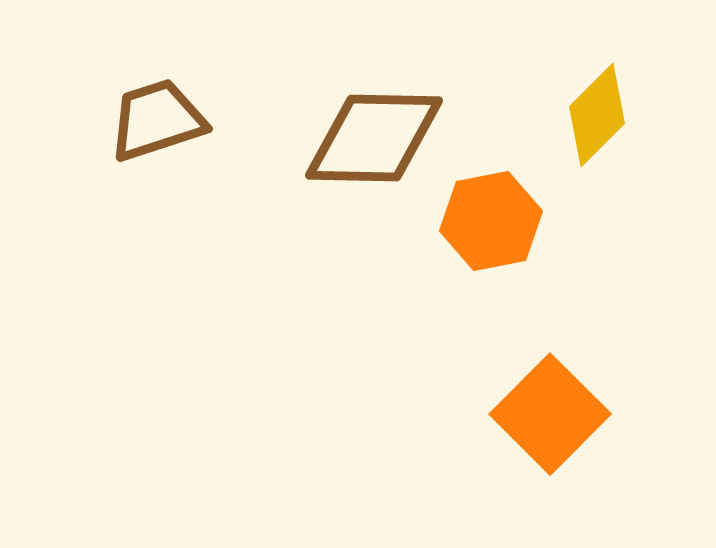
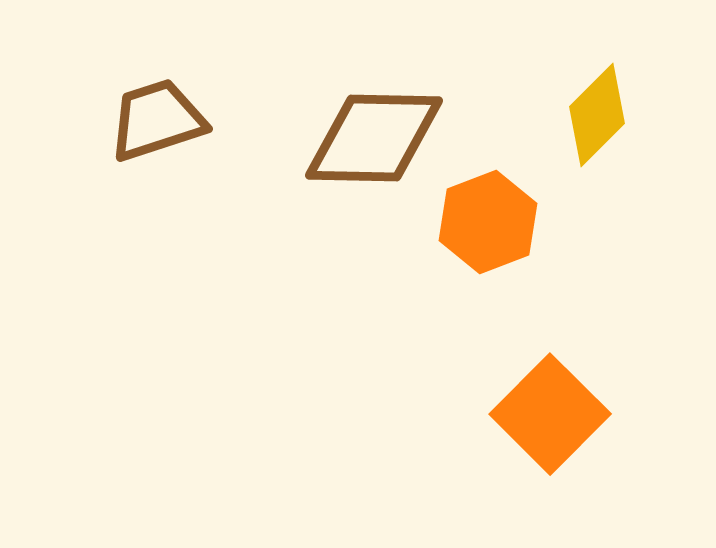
orange hexagon: moved 3 px left, 1 px down; rotated 10 degrees counterclockwise
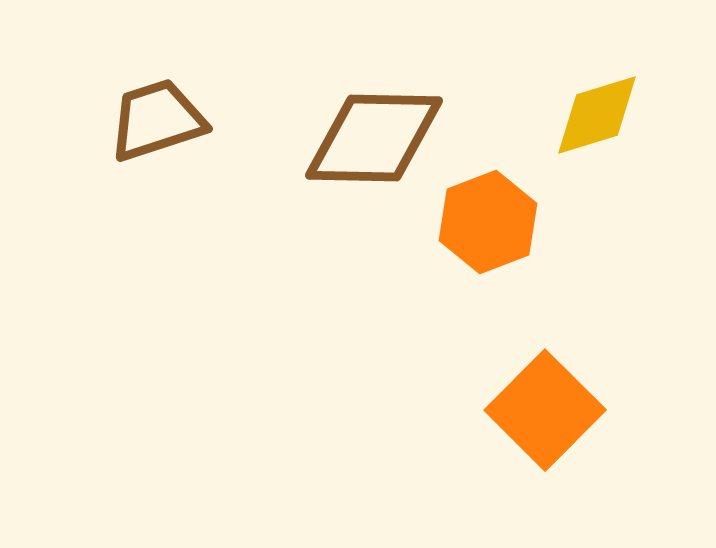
yellow diamond: rotated 28 degrees clockwise
orange square: moved 5 px left, 4 px up
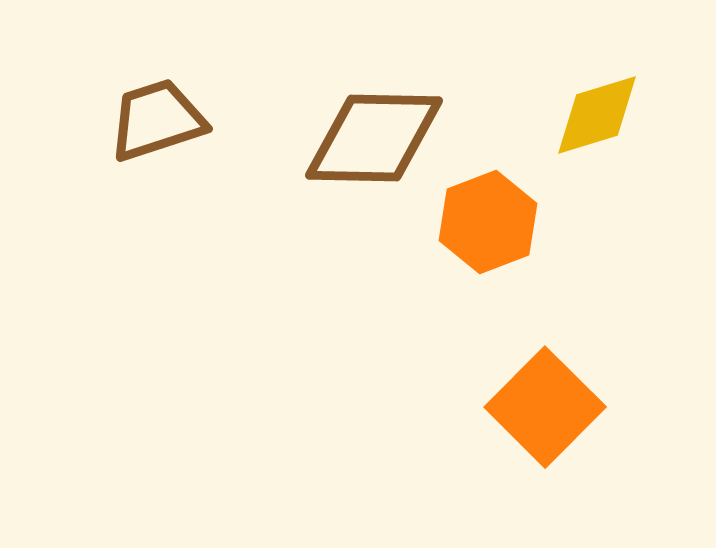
orange square: moved 3 px up
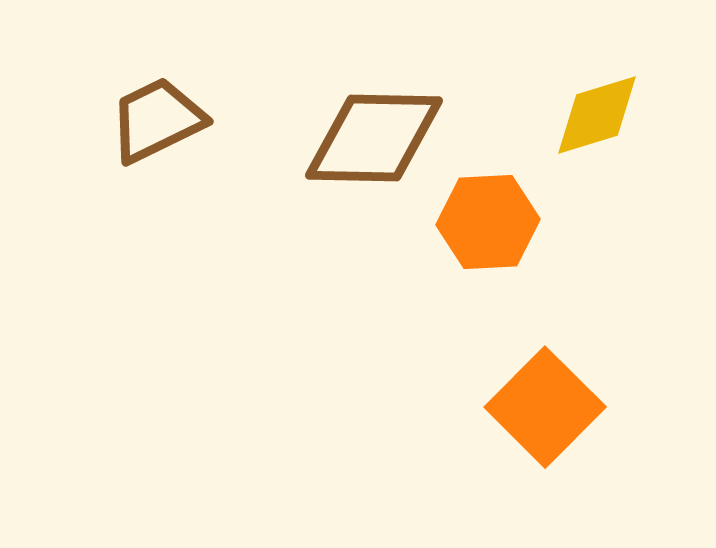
brown trapezoid: rotated 8 degrees counterclockwise
orange hexagon: rotated 18 degrees clockwise
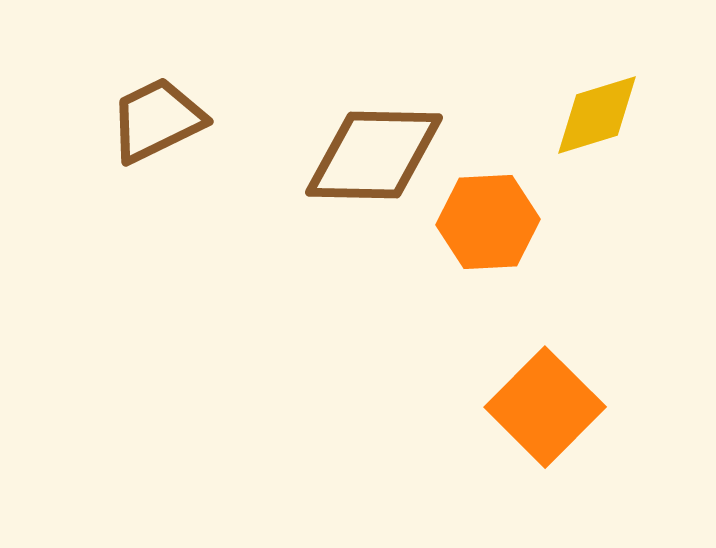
brown diamond: moved 17 px down
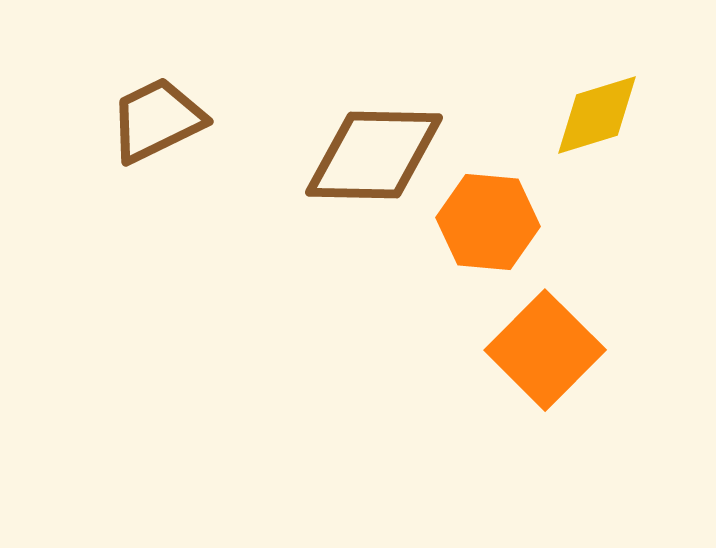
orange hexagon: rotated 8 degrees clockwise
orange square: moved 57 px up
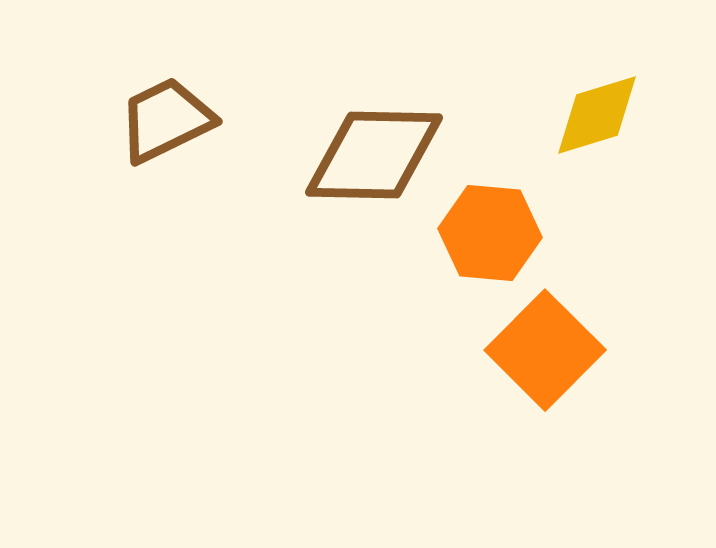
brown trapezoid: moved 9 px right
orange hexagon: moved 2 px right, 11 px down
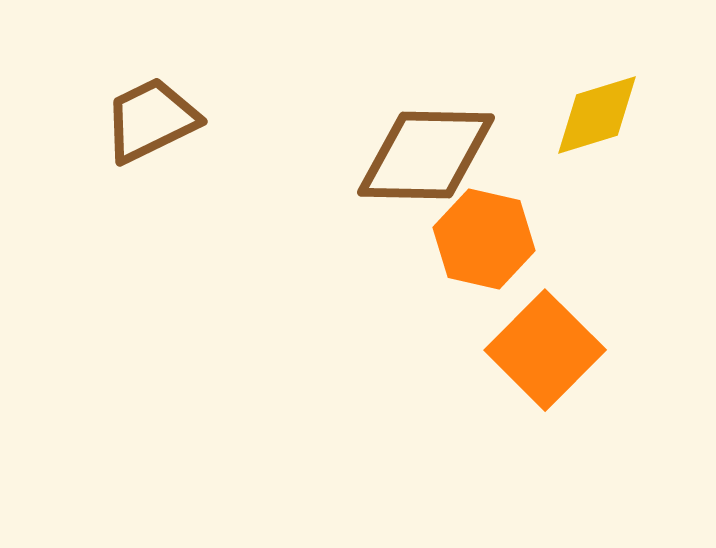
brown trapezoid: moved 15 px left
brown diamond: moved 52 px right
orange hexagon: moved 6 px left, 6 px down; rotated 8 degrees clockwise
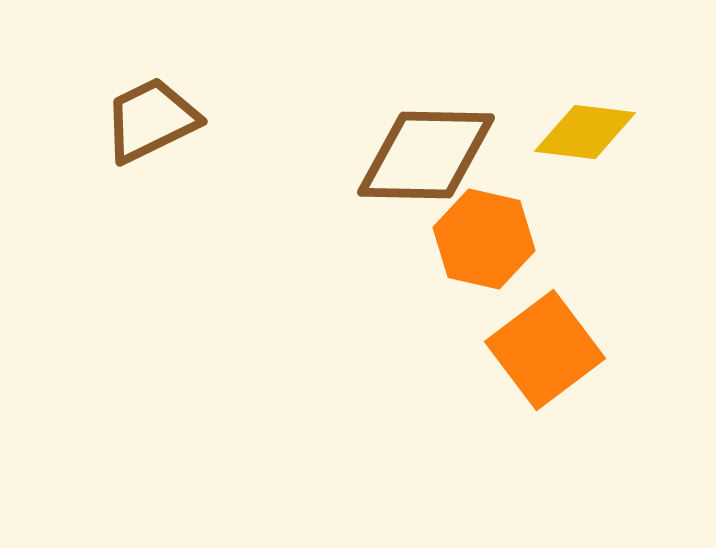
yellow diamond: moved 12 px left, 17 px down; rotated 24 degrees clockwise
orange square: rotated 8 degrees clockwise
